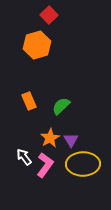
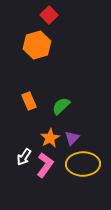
purple triangle: moved 1 px right, 2 px up; rotated 14 degrees clockwise
white arrow: rotated 108 degrees counterclockwise
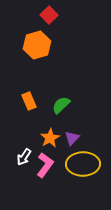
green semicircle: moved 1 px up
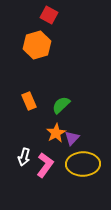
red square: rotated 18 degrees counterclockwise
orange star: moved 6 px right, 5 px up
white arrow: rotated 18 degrees counterclockwise
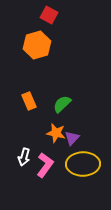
green semicircle: moved 1 px right, 1 px up
orange star: rotated 30 degrees counterclockwise
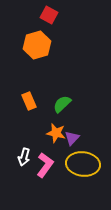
yellow ellipse: rotated 8 degrees clockwise
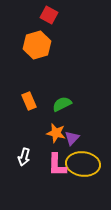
green semicircle: rotated 18 degrees clockwise
pink L-shape: moved 12 px right; rotated 145 degrees clockwise
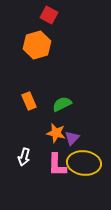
yellow ellipse: moved 1 px right, 1 px up
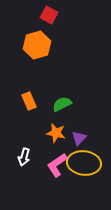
purple triangle: moved 7 px right
pink L-shape: rotated 55 degrees clockwise
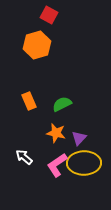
white arrow: rotated 114 degrees clockwise
yellow ellipse: rotated 8 degrees counterclockwise
